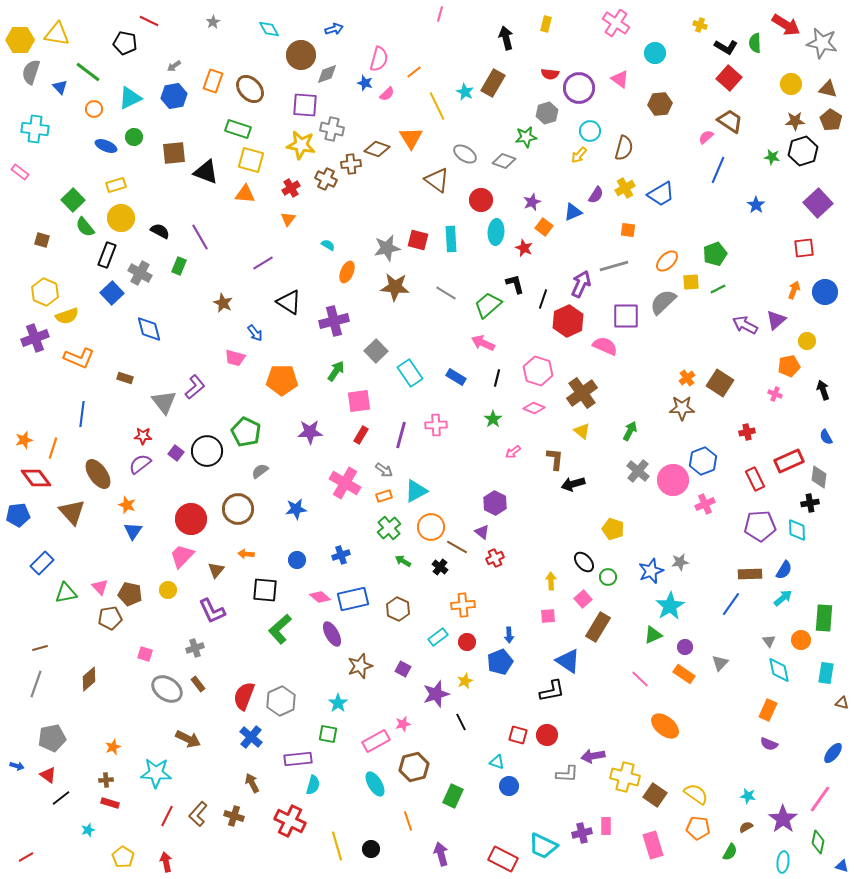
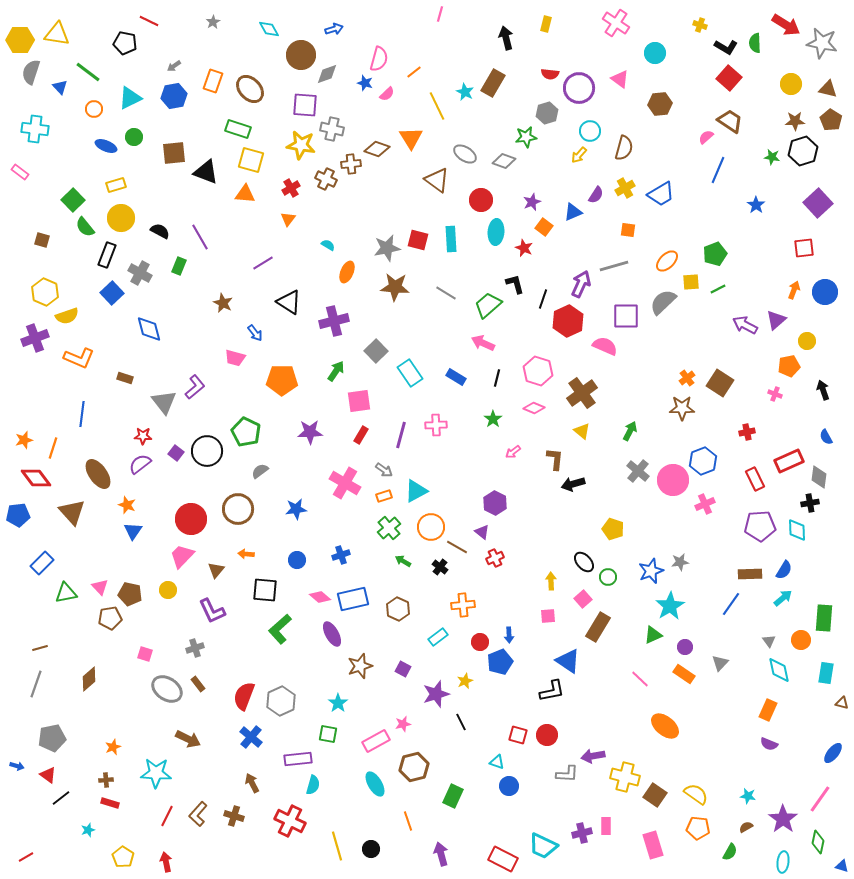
red circle at (467, 642): moved 13 px right
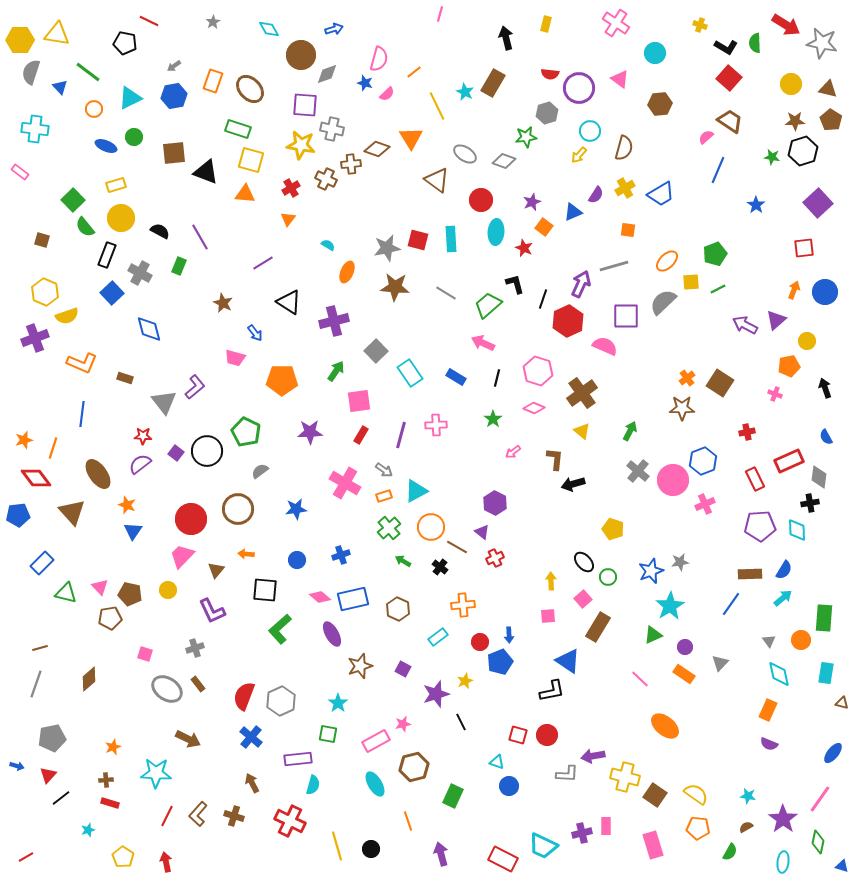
orange L-shape at (79, 358): moved 3 px right, 5 px down
black arrow at (823, 390): moved 2 px right, 2 px up
green triangle at (66, 593): rotated 25 degrees clockwise
cyan diamond at (779, 670): moved 4 px down
red triangle at (48, 775): rotated 36 degrees clockwise
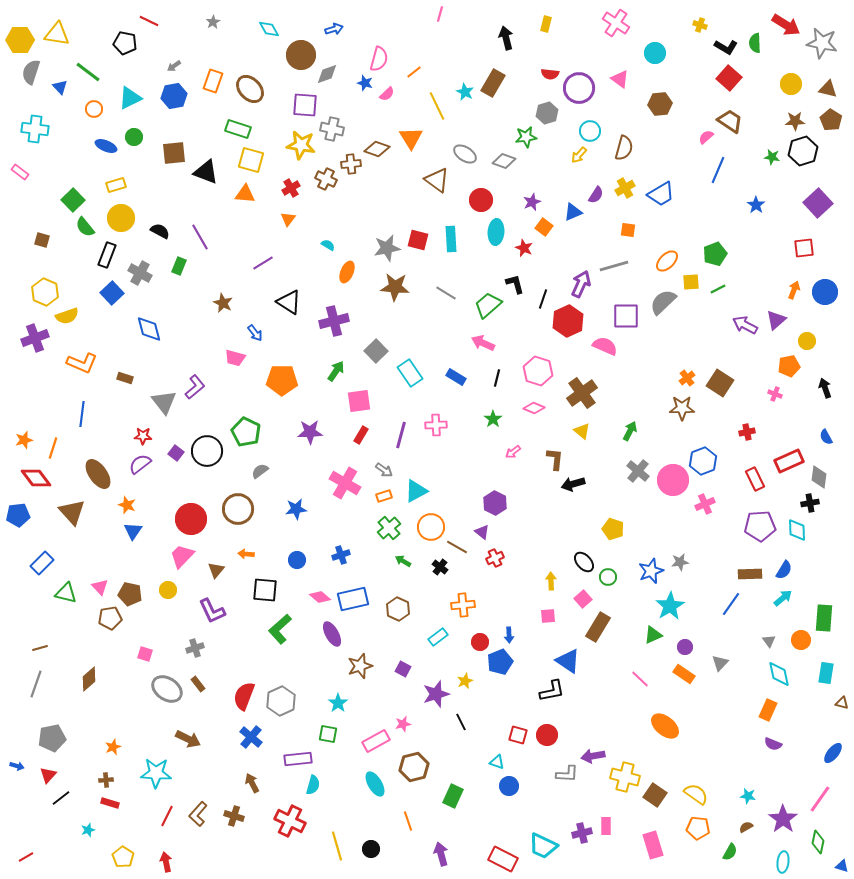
purple semicircle at (769, 744): moved 4 px right
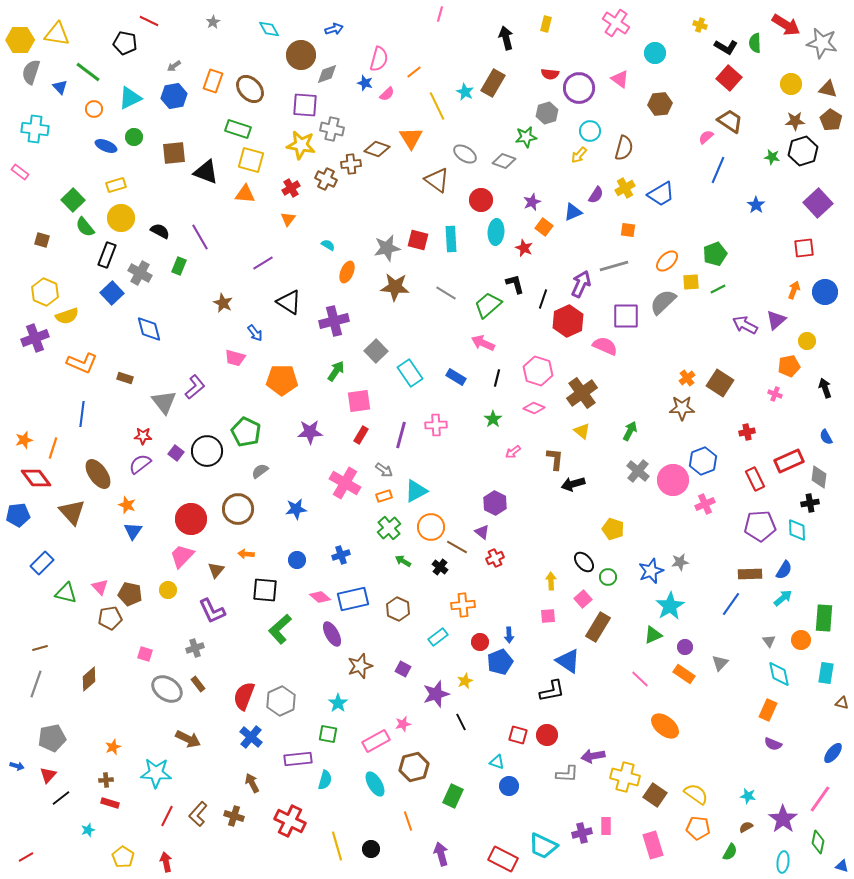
cyan semicircle at (313, 785): moved 12 px right, 5 px up
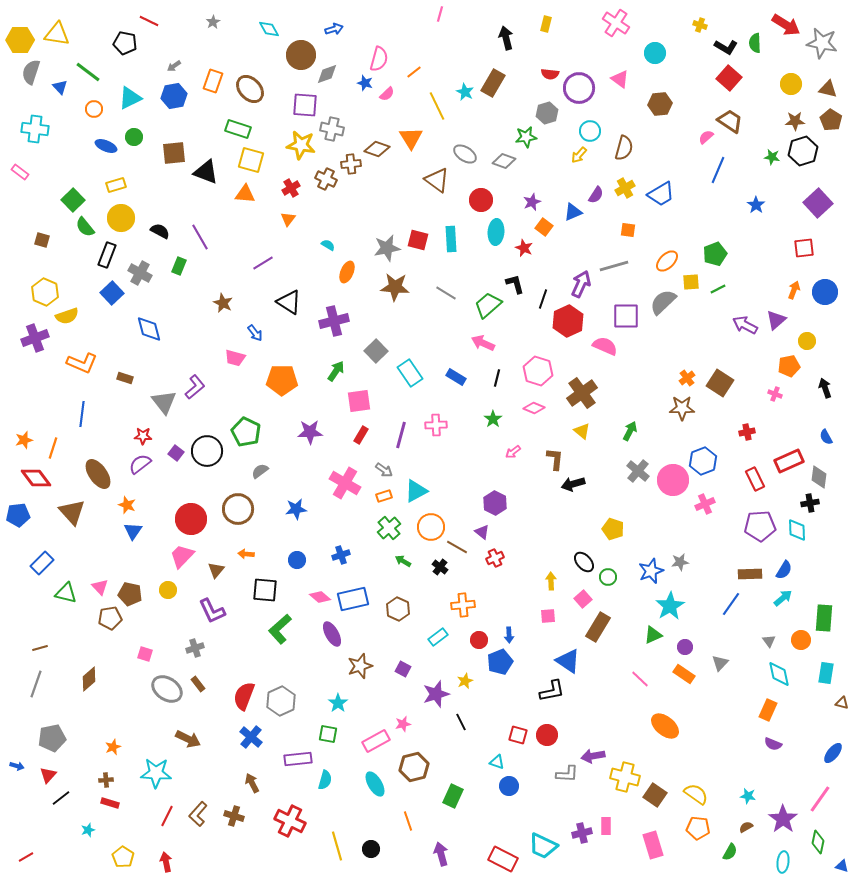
red circle at (480, 642): moved 1 px left, 2 px up
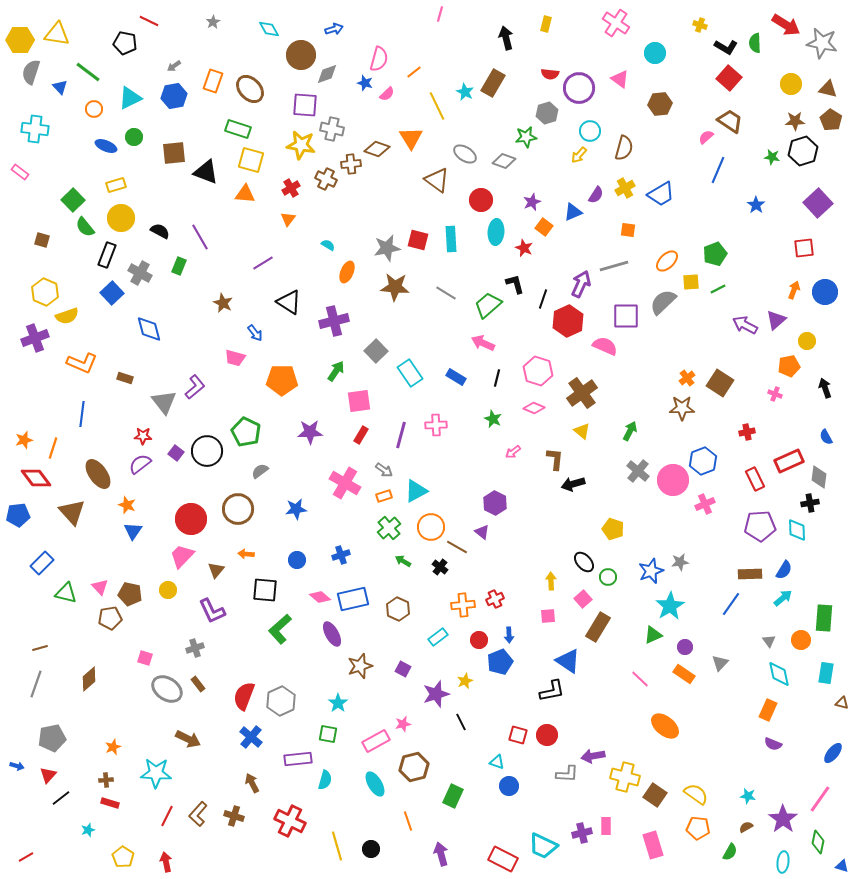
green star at (493, 419): rotated 12 degrees counterclockwise
red cross at (495, 558): moved 41 px down
pink square at (145, 654): moved 4 px down
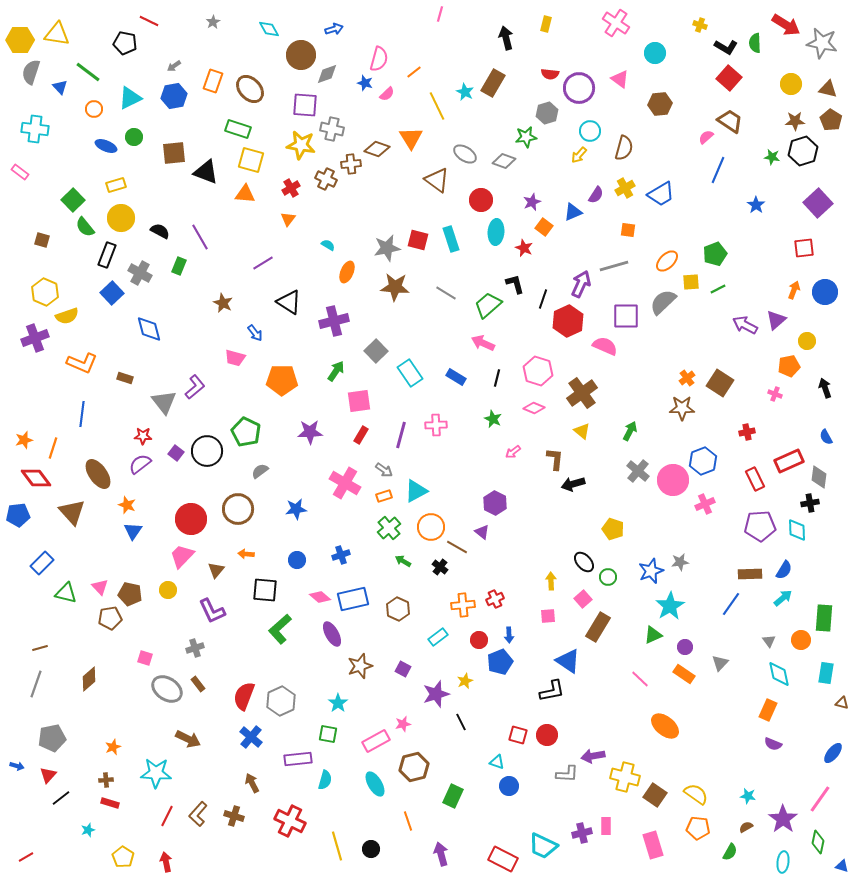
cyan rectangle at (451, 239): rotated 15 degrees counterclockwise
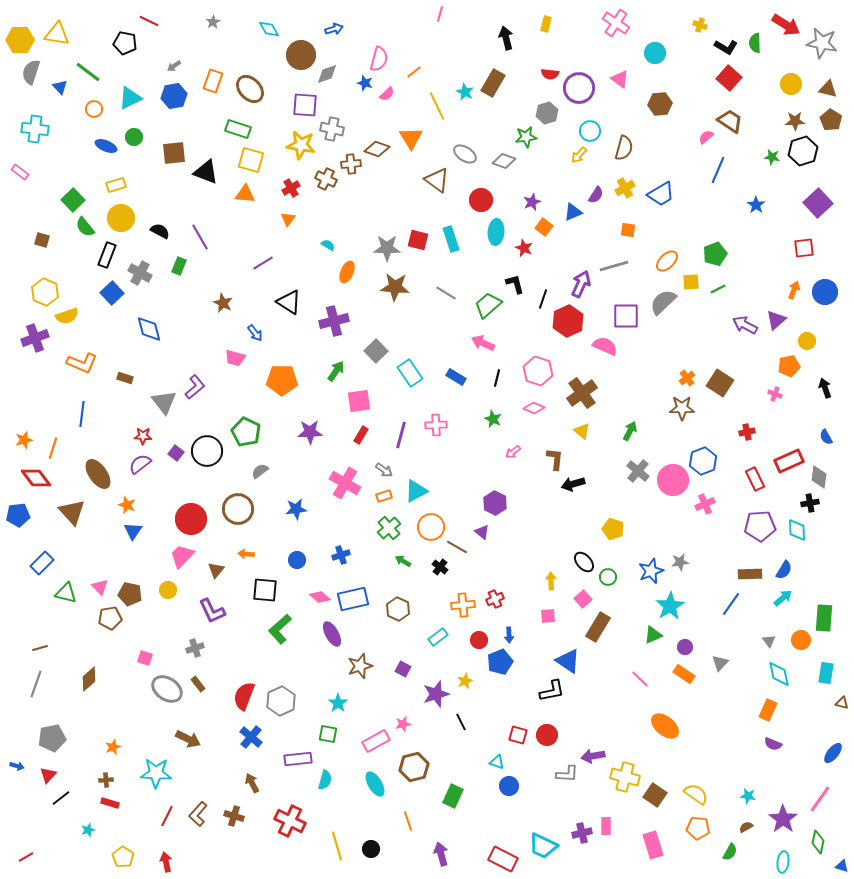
gray star at (387, 248): rotated 12 degrees clockwise
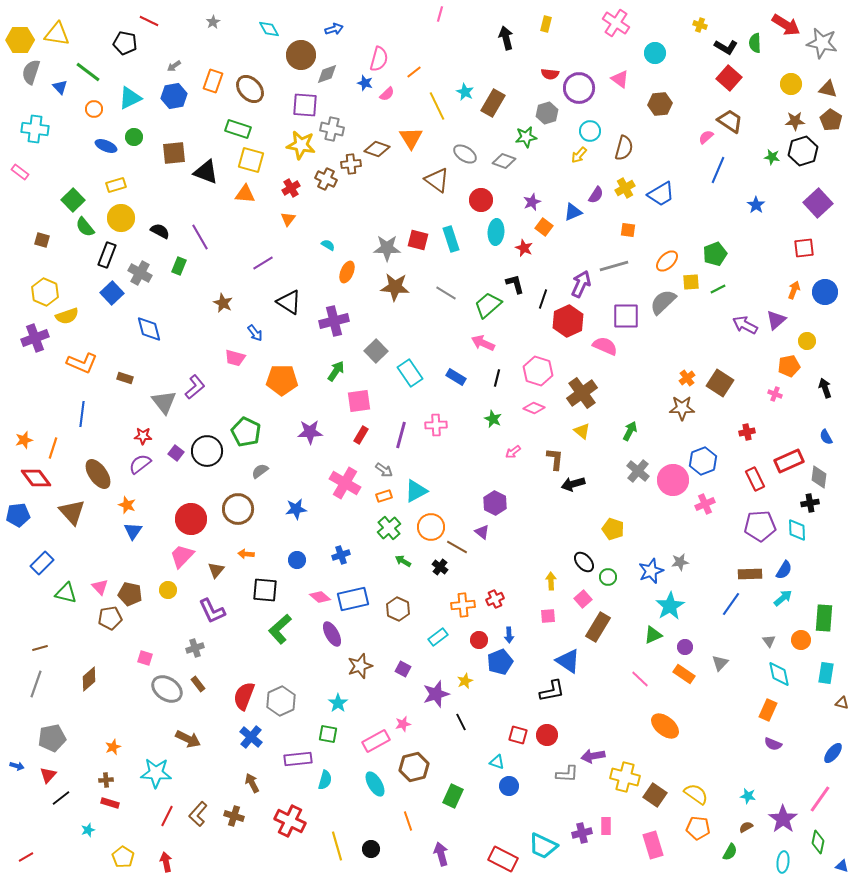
brown rectangle at (493, 83): moved 20 px down
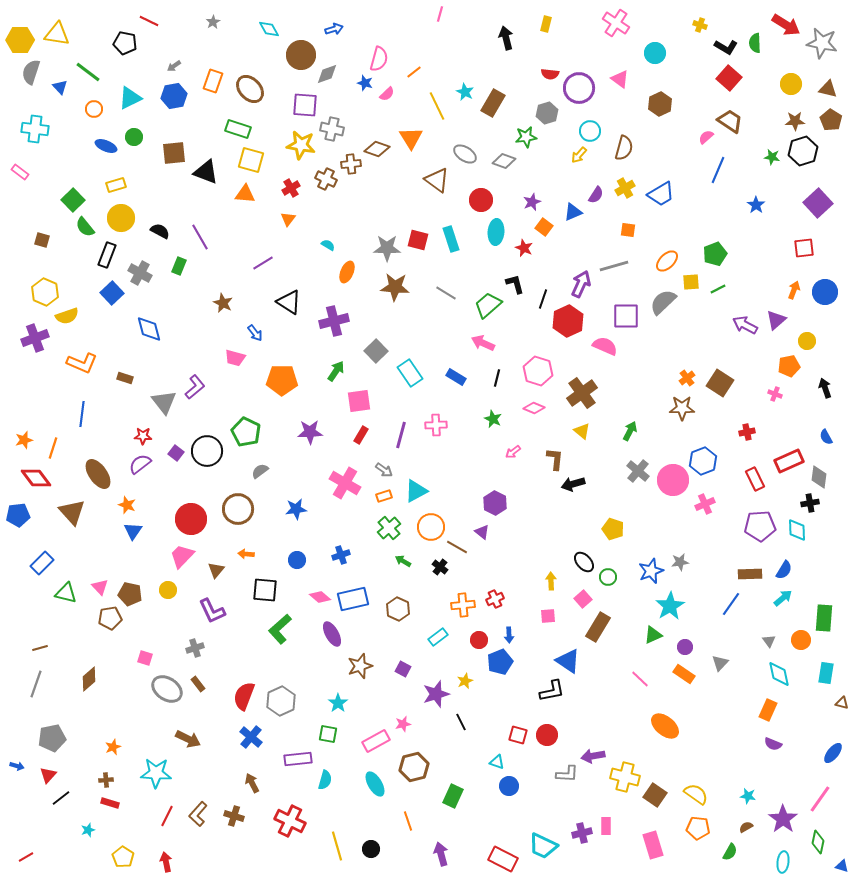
brown hexagon at (660, 104): rotated 20 degrees counterclockwise
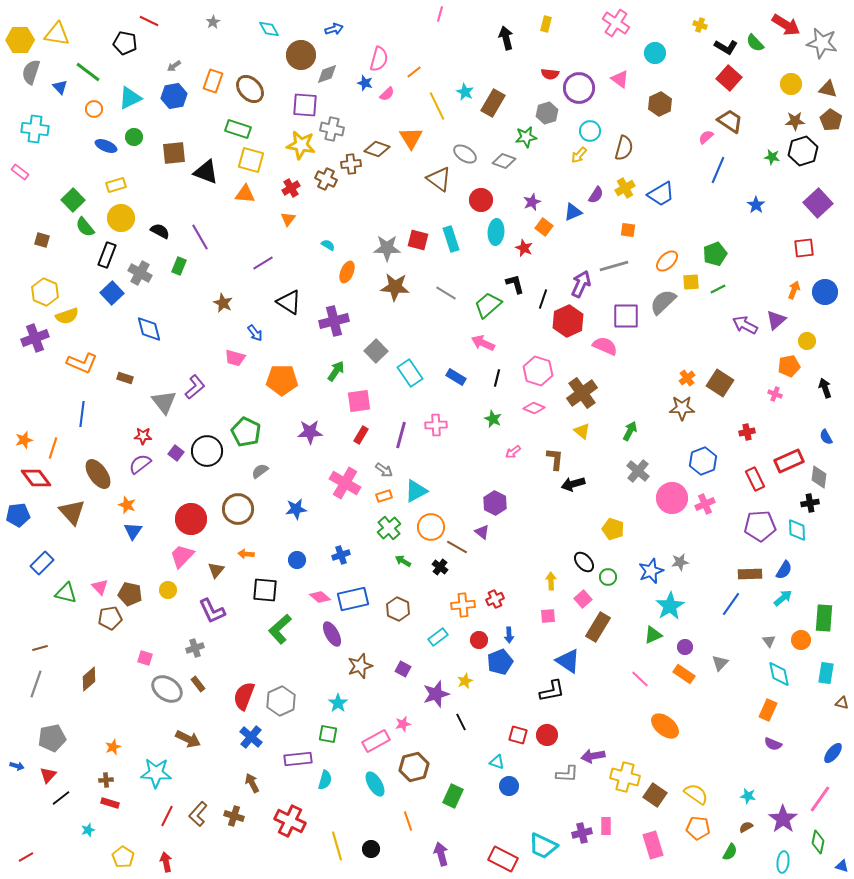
green semicircle at (755, 43): rotated 42 degrees counterclockwise
brown triangle at (437, 180): moved 2 px right, 1 px up
pink circle at (673, 480): moved 1 px left, 18 px down
